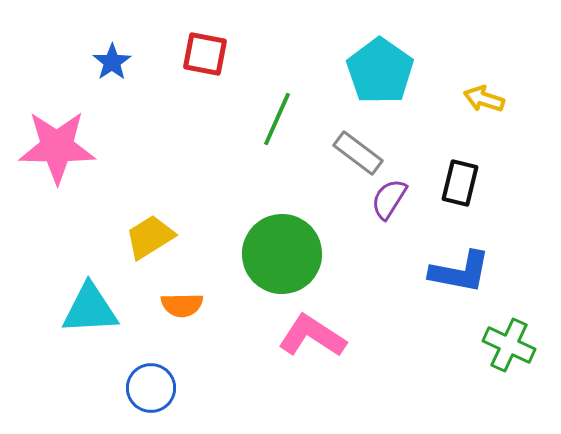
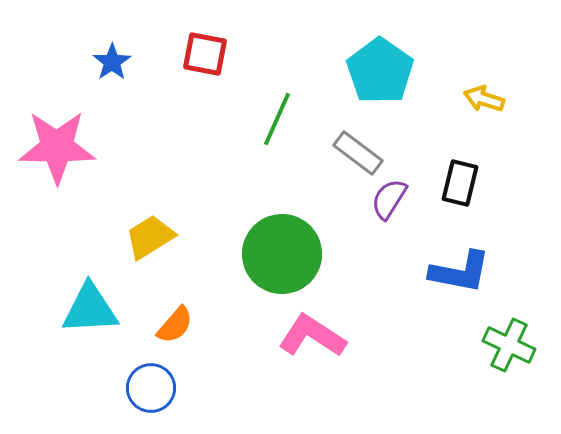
orange semicircle: moved 7 px left, 20 px down; rotated 48 degrees counterclockwise
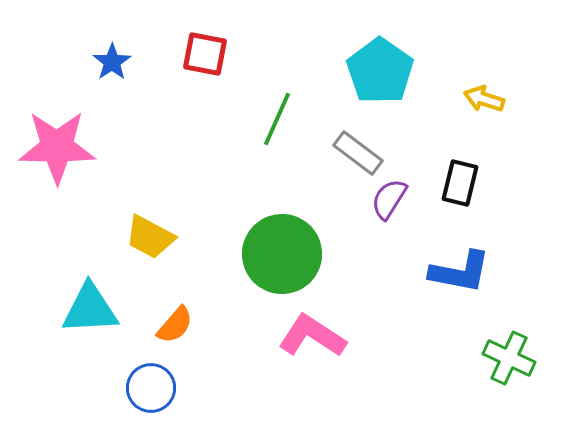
yellow trapezoid: rotated 120 degrees counterclockwise
green cross: moved 13 px down
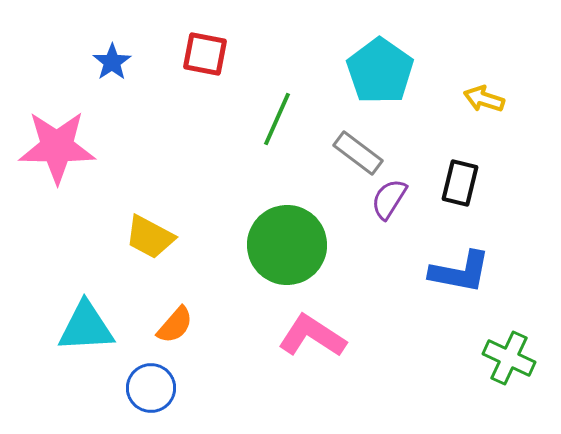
green circle: moved 5 px right, 9 px up
cyan triangle: moved 4 px left, 18 px down
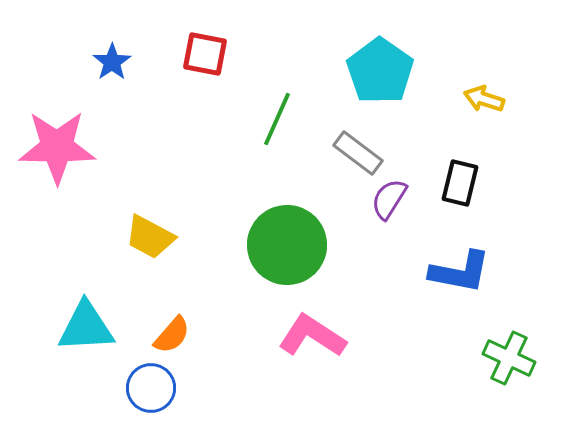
orange semicircle: moved 3 px left, 10 px down
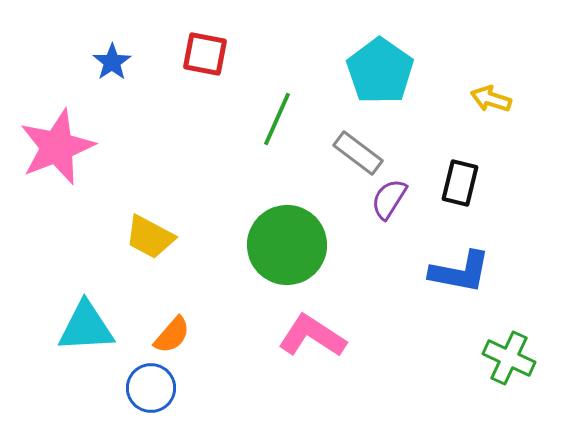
yellow arrow: moved 7 px right
pink star: rotated 22 degrees counterclockwise
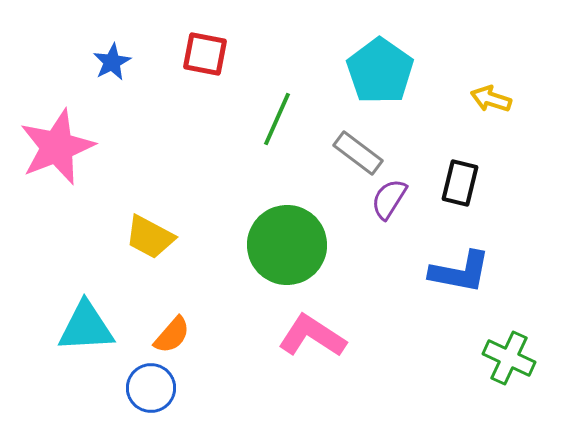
blue star: rotated 6 degrees clockwise
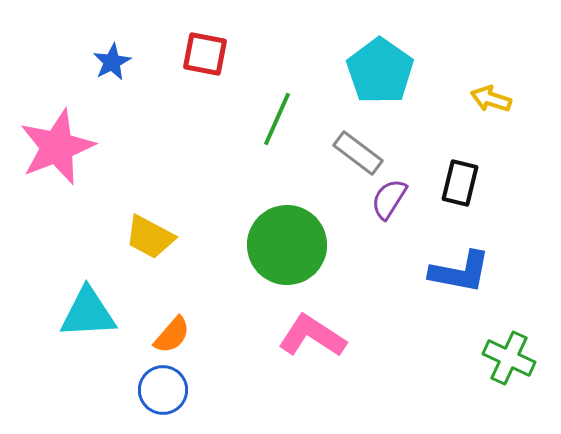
cyan triangle: moved 2 px right, 14 px up
blue circle: moved 12 px right, 2 px down
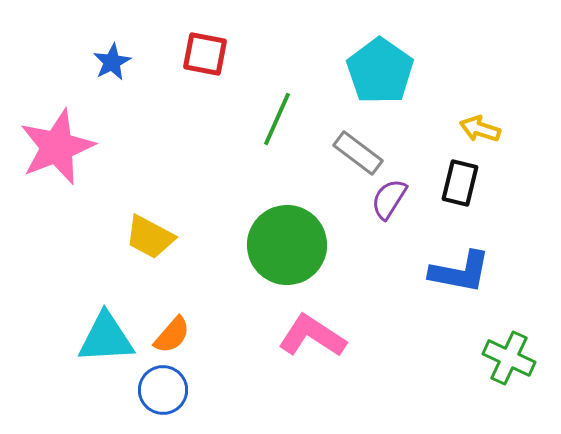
yellow arrow: moved 11 px left, 30 px down
cyan triangle: moved 18 px right, 25 px down
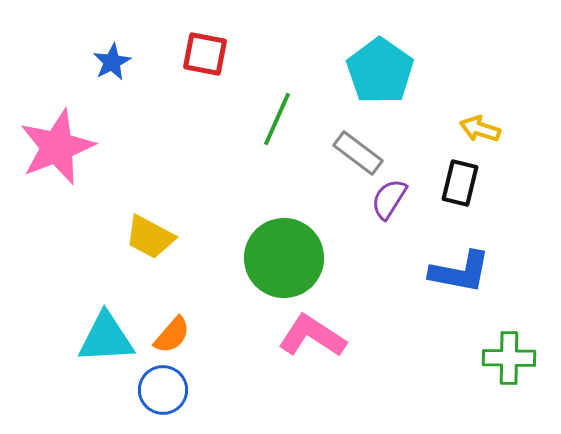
green circle: moved 3 px left, 13 px down
green cross: rotated 24 degrees counterclockwise
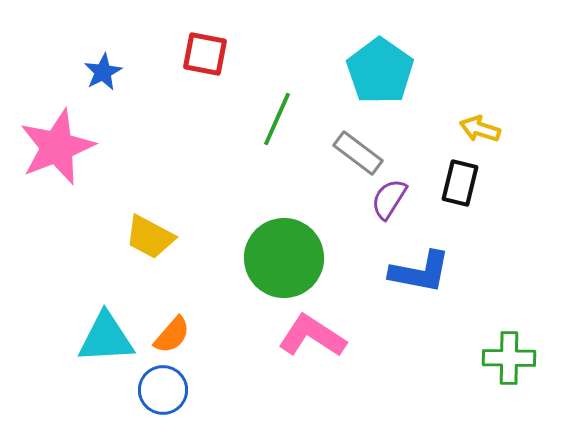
blue star: moved 9 px left, 10 px down
blue L-shape: moved 40 px left
